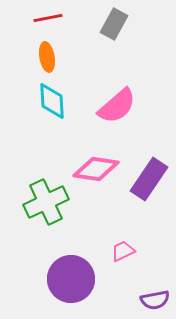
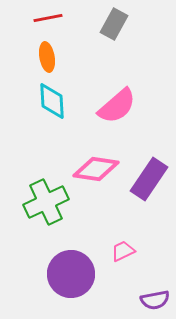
purple circle: moved 5 px up
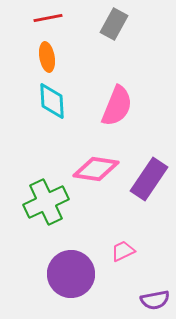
pink semicircle: rotated 27 degrees counterclockwise
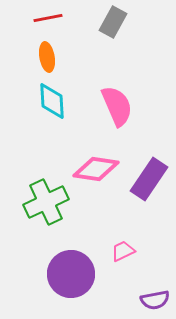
gray rectangle: moved 1 px left, 2 px up
pink semicircle: rotated 45 degrees counterclockwise
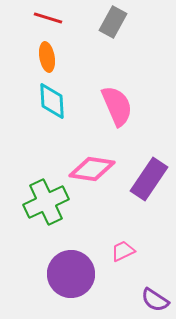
red line: rotated 28 degrees clockwise
pink diamond: moved 4 px left
purple semicircle: rotated 44 degrees clockwise
